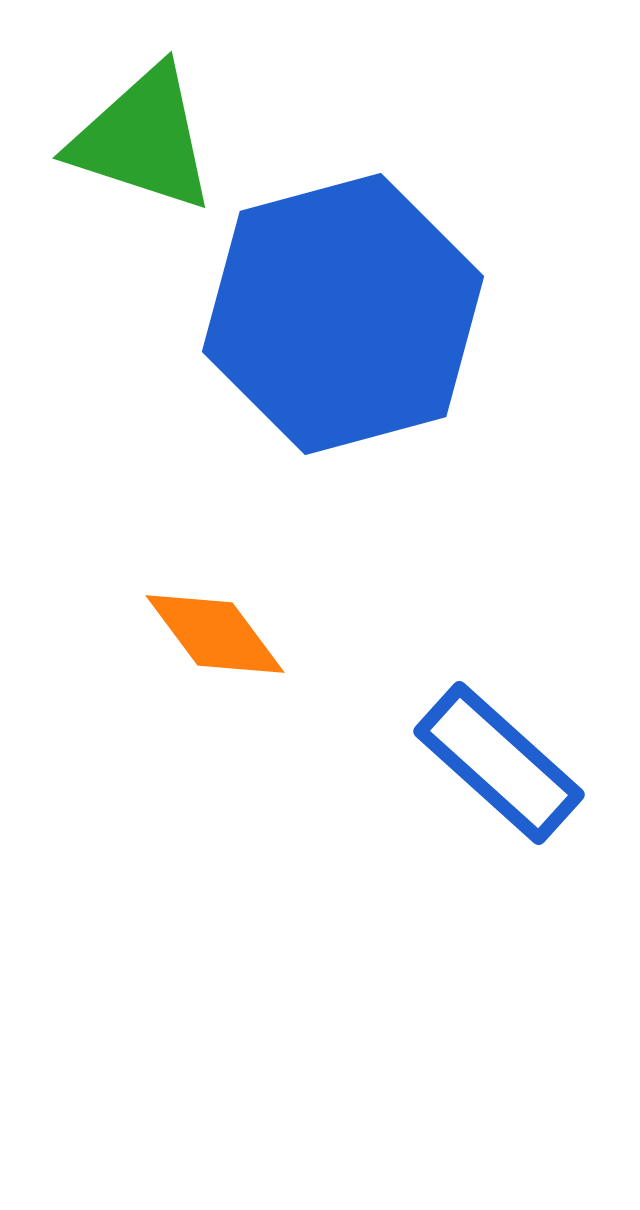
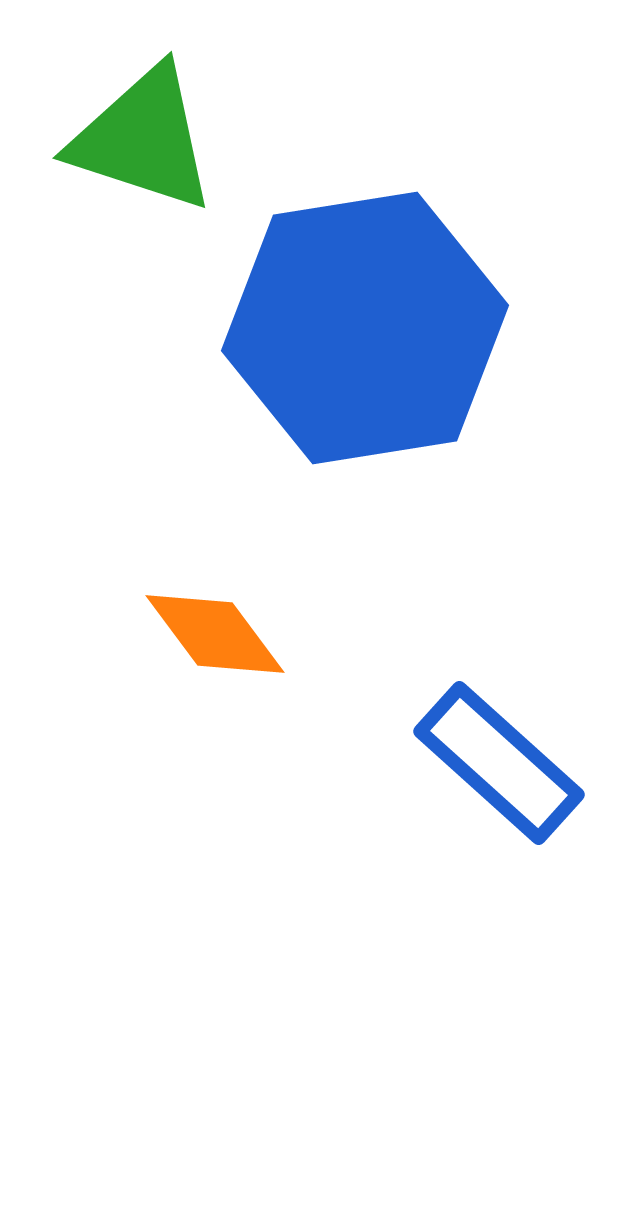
blue hexagon: moved 22 px right, 14 px down; rotated 6 degrees clockwise
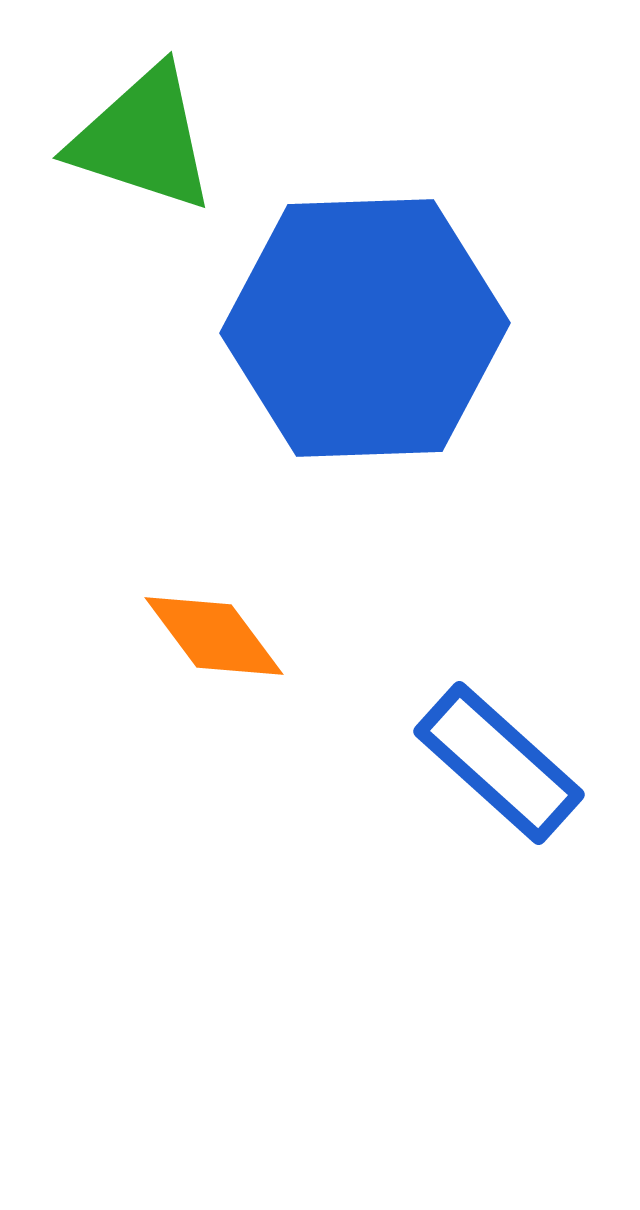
blue hexagon: rotated 7 degrees clockwise
orange diamond: moved 1 px left, 2 px down
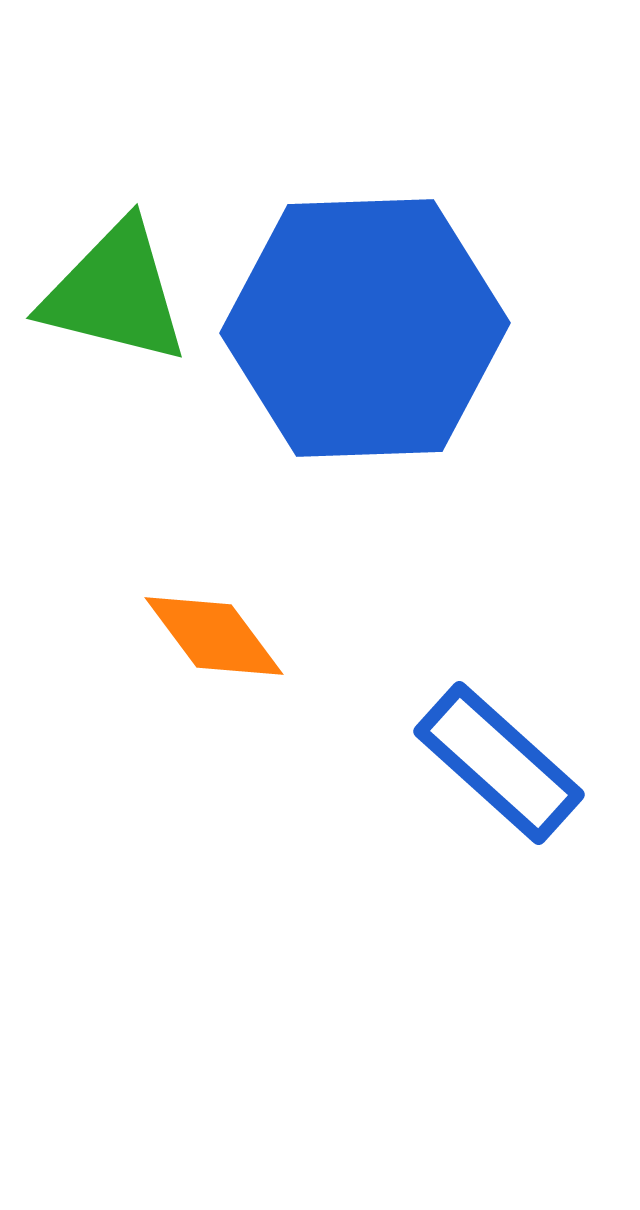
green triangle: moved 28 px left, 154 px down; rotated 4 degrees counterclockwise
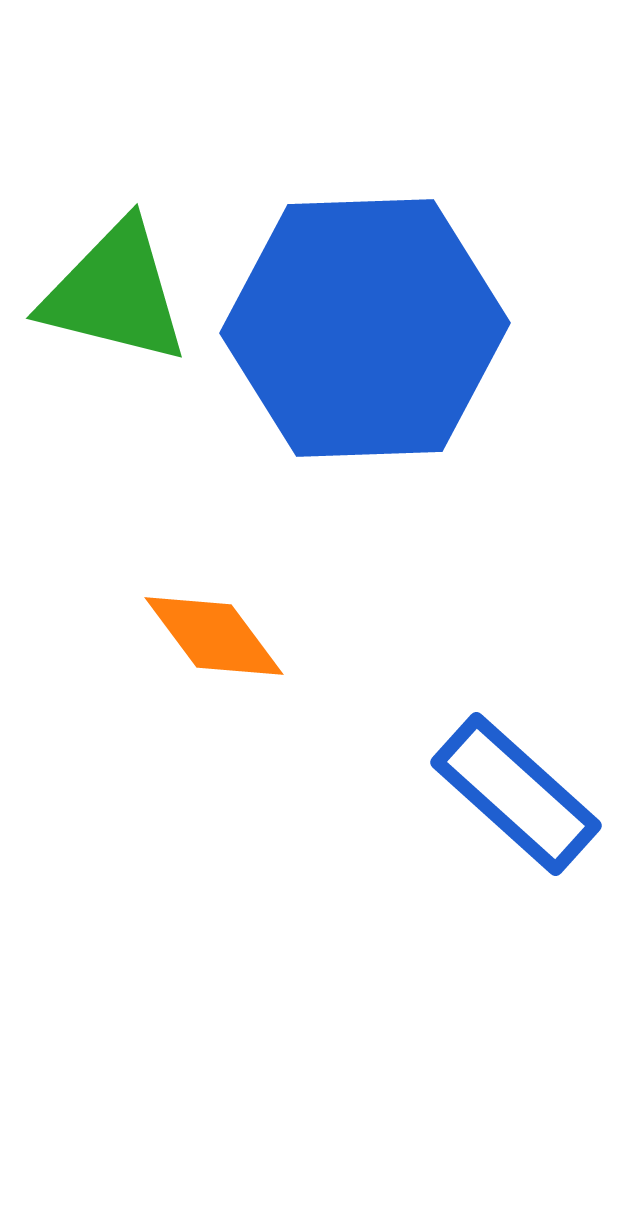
blue rectangle: moved 17 px right, 31 px down
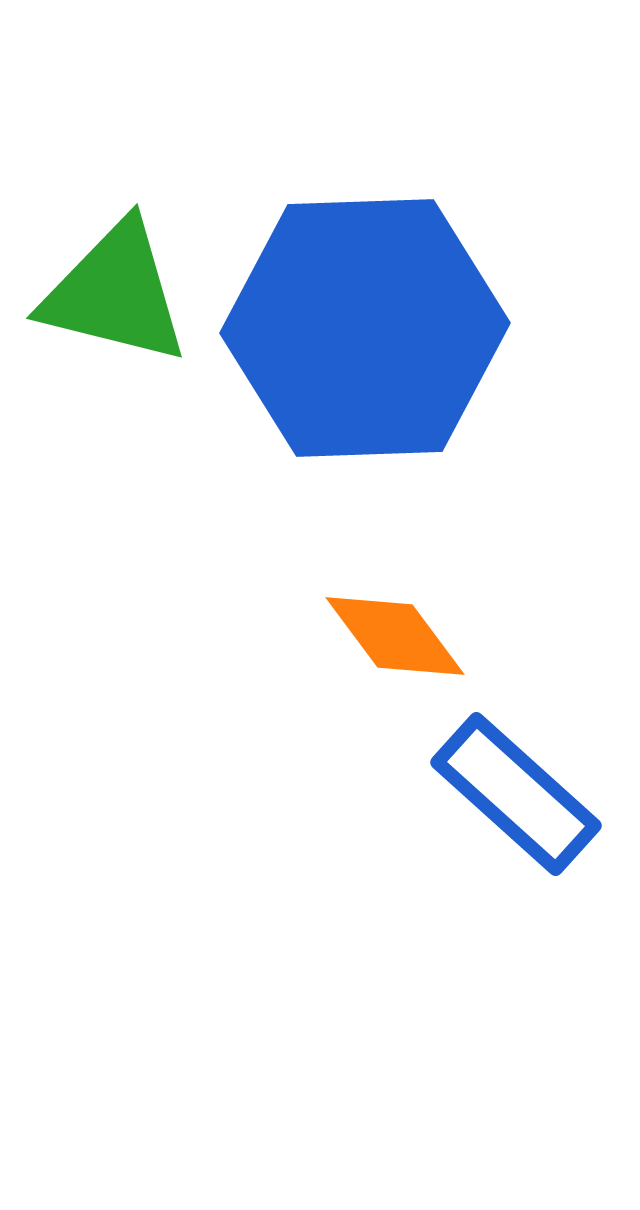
orange diamond: moved 181 px right
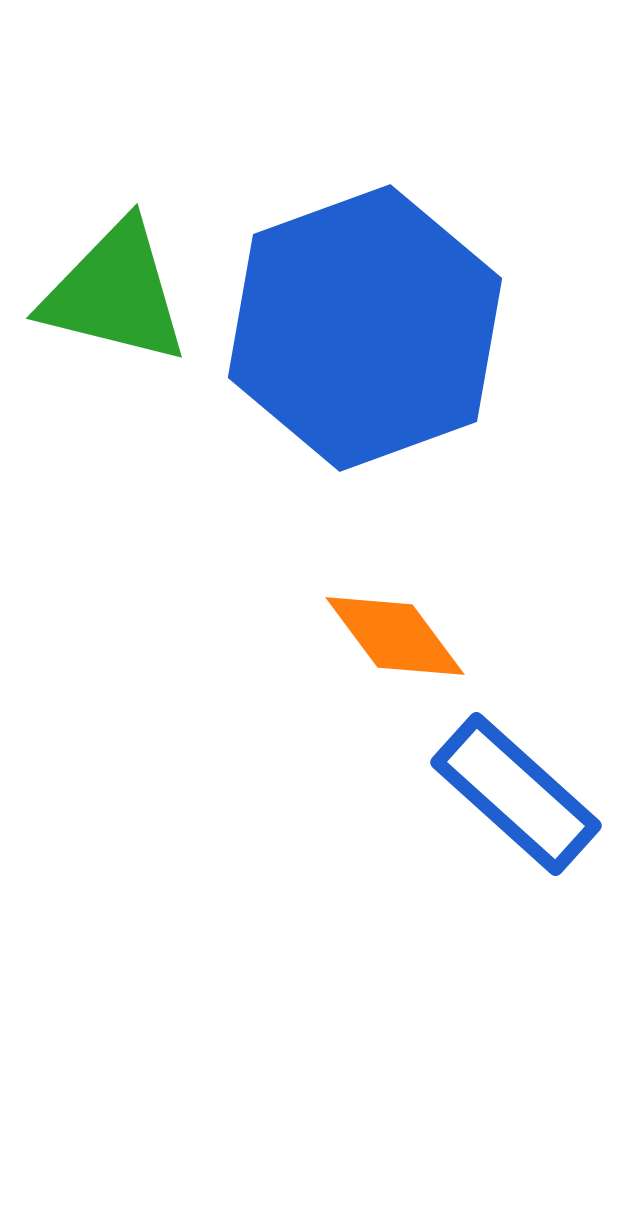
blue hexagon: rotated 18 degrees counterclockwise
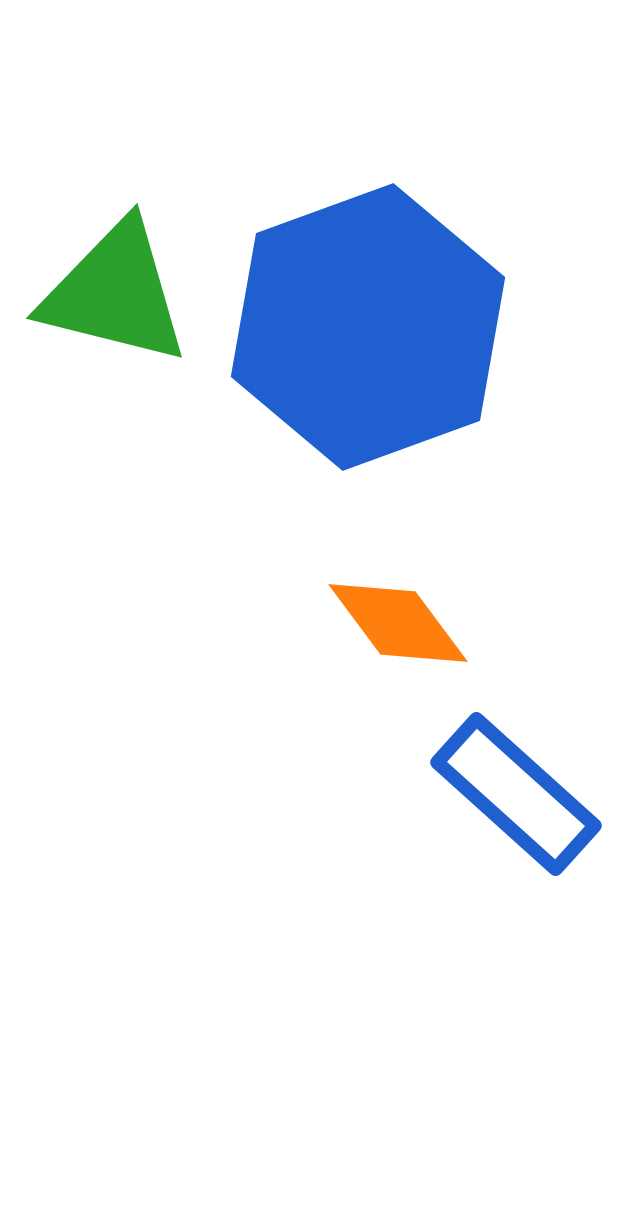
blue hexagon: moved 3 px right, 1 px up
orange diamond: moved 3 px right, 13 px up
